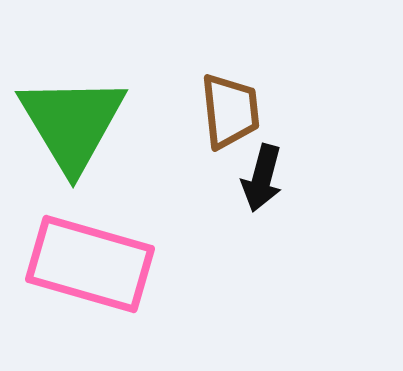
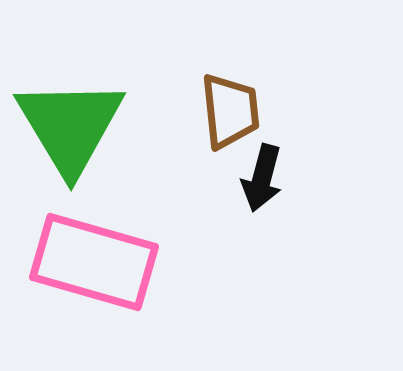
green triangle: moved 2 px left, 3 px down
pink rectangle: moved 4 px right, 2 px up
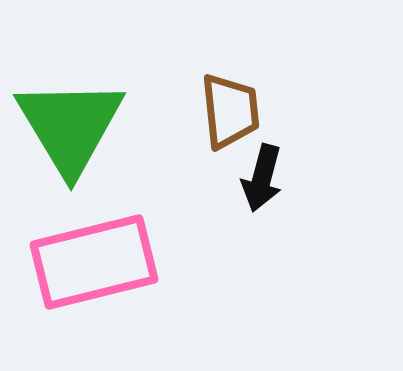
pink rectangle: rotated 30 degrees counterclockwise
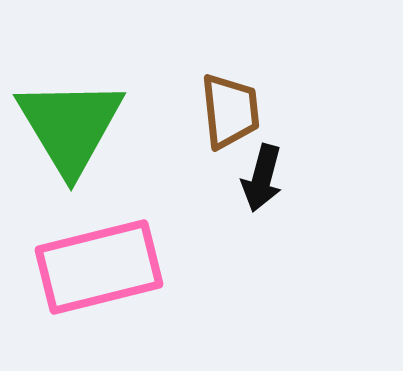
pink rectangle: moved 5 px right, 5 px down
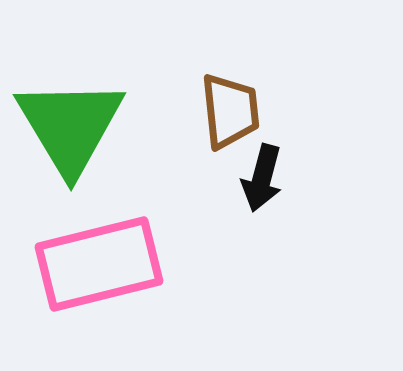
pink rectangle: moved 3 px up
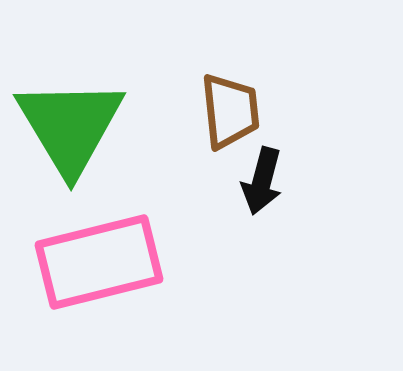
black arrow: moved 3 px down
pink rectangle: moved 2 px up
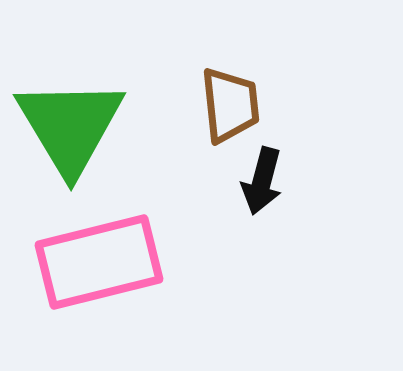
brown trapezoid: moved 6 px up
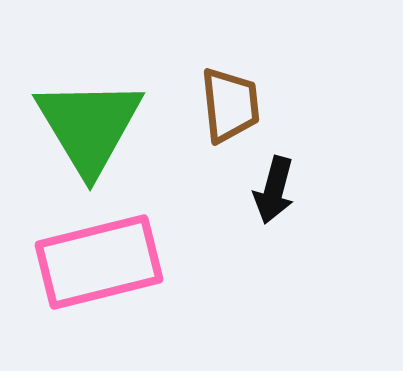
green triangle: moved 19 px right
black arrow: moved 12 px right, 9 px down
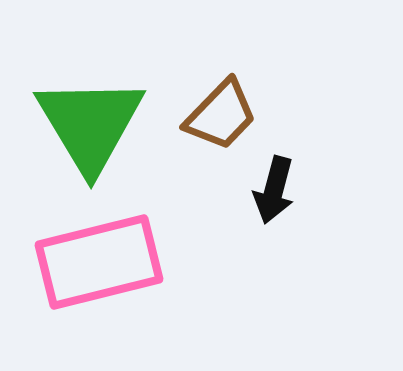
brown trapezoid: moved 9 px left, 10 px down; rotated 50 degrees clockwise
green triangle: moved 1 px right, 2 px up
